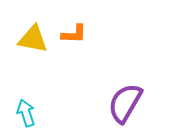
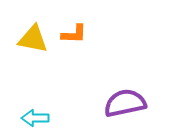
purple semicircle: rotated 48 degrees clockwise
cyan arrow: moved 9 px right, 5 px down; rotated 72 degrees counterclockwise
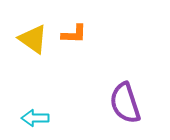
yellow triangle: rotated 24 degrees clockwise
purple semicircle: rotated 96 degrees counterclockwise
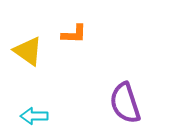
yellow triangle: moved 5 px left, 12 px down
cyan arrow: moved 1 px left, 2 px up
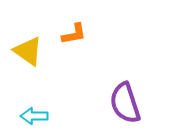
orange L-shape: rotated 12 degrees counterclockwise
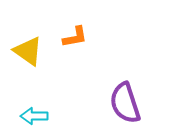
orange L-shape: moved 1 px right, 3 px down
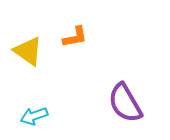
purple semicircle: rotated 12 degrees counterclockwise
cyan arrow: rotated 20 degrees counterclockwise
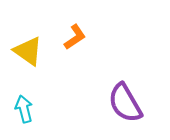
orange L-shape: rotated 24 degrees counterclockwise
cyan arrow: moved 10 px left, 7 px up; rotated 96 degrees clockwise
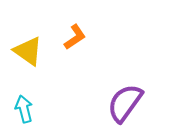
purple semicircle: rotated 66 degrees clockwise
